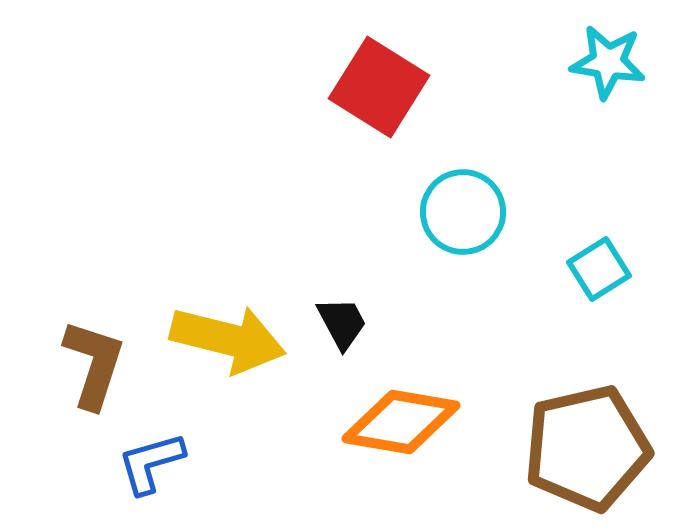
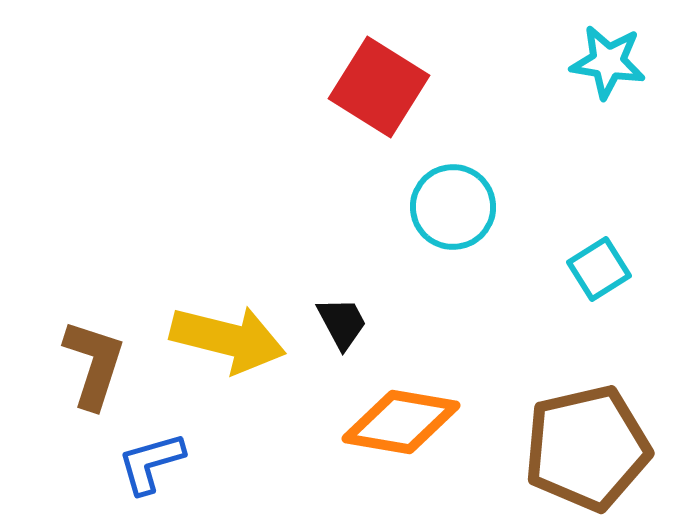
cyan circle: moved 10 px left, 5 px up
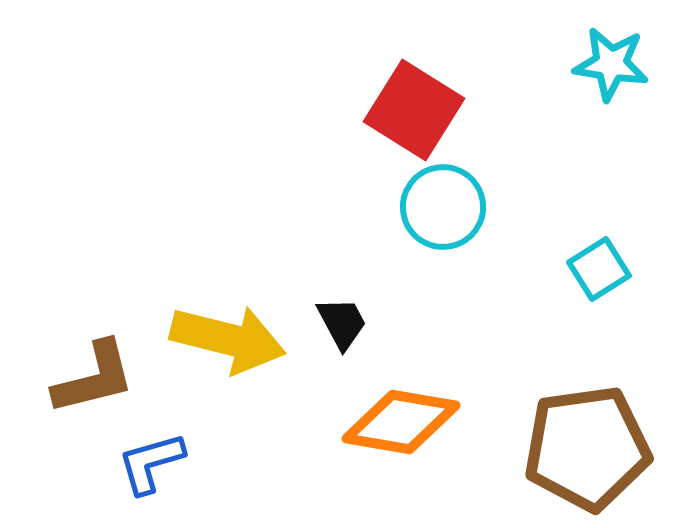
cyan star: moved 3 px right, 2 px down
red square: moved 35 px right, 23 px down
cyan circle: moved 10 px left
brown L-shape: moved 14 px down; rotated 58 degrees clockwise
brown pentagon: rotated 5 degrees clockwise
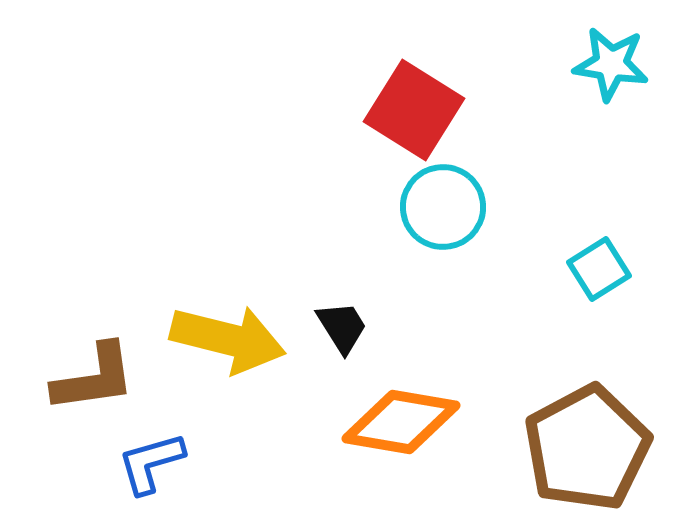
black trapezoid: moved 4 px down; rotated 4 degrees counterclockwise
brown L-shape: rotated 6 degrees clockwise
brown pentagon: rotated 20 degrees counterclockwise
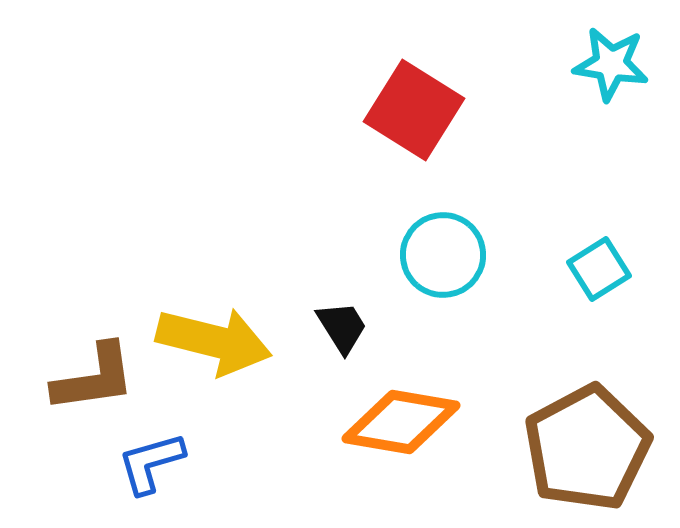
cyan circle: moved 48 px down
yellow arrow: moved 14 px left, 2 px down
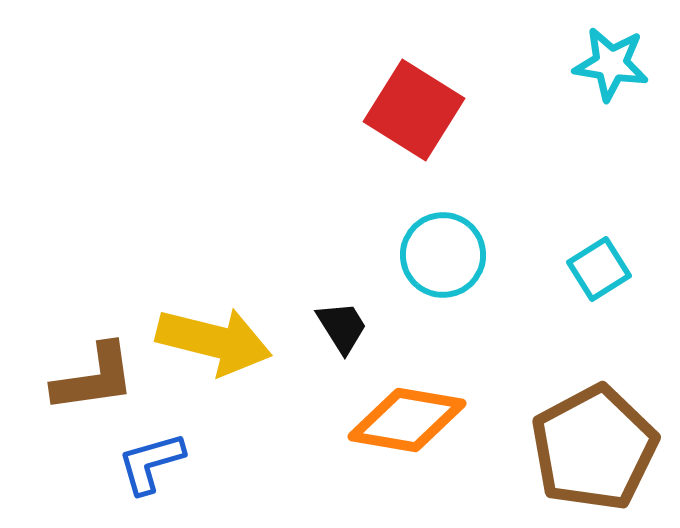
orange diamond: moved 6 px right, 2 px up
brown pentagon: moved 7 px right
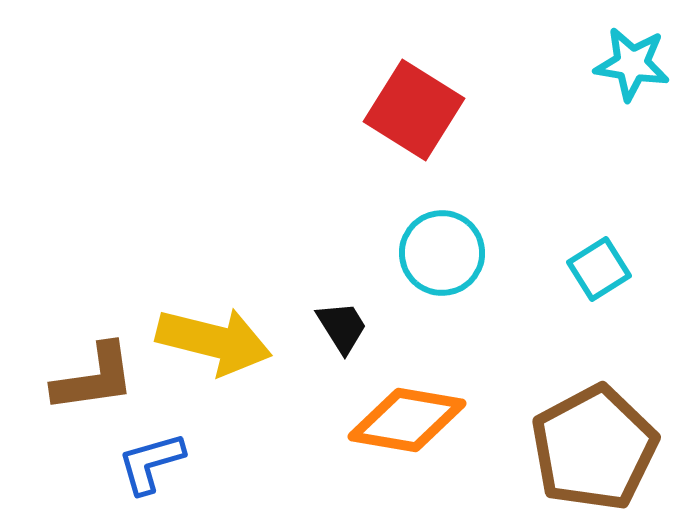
cyan star: moved 21 px right
cyan circle: moved 1 px left, 2 px up
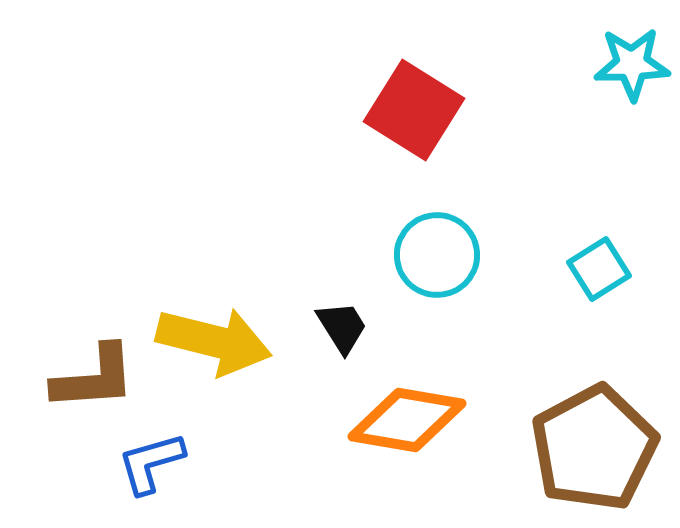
cyan star: rotated 10 degrees counterclockwise
cyan circle: moved 5 px left, 2 px down
brown L-shape: rotated 4 degrees clockwise
